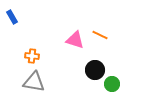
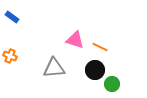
blue rectangle: rotated 24 degrees counterclockwise
orange line: moved 12 px down
orange cross: moved 22 px left; rotated 16 degrees clockwise
gray triangle: moved 20 px right, 14 px up; rotated 15 degrees counterclockwise
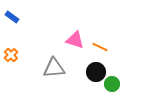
orange cross: moved 1 px right, 1 px up; rotated 24 degrees clockwise
black circle: moved 1 px right, 2 px down
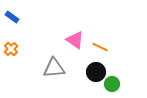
pink triangle: rotated 18 degrees clockwise
orange cross: moved 6 px up
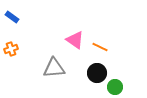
orange cross: rotated 24 degrees clockwise
black circle: moved 1 px right, 1 px down
green circle: moved 3 px right, 3 px down
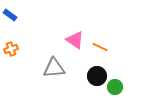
blue rectangle: moved 2 px left, 2 px up
black circle: moved 3 px down
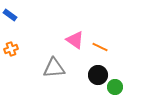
black circle: moved 1 px right, 1 px up
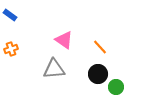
pink triangle: moved 11 px left
orange line: rotated 21 degrees clockwise
gray triangle: moved 1 px down
black circle: moved 1 px up
green circle: moved 1 px right
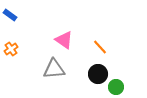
orange cross: rotated 16 degrees counterclockwise
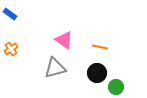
blue rectangle: moved 1 px up
orange line: rotated 35 degrees counterclockwise
gray triangle: moved 1 px right, 1 px up; rotated 10 degrees counterclockwise
black circle: moved 1 px left, 1 px up
